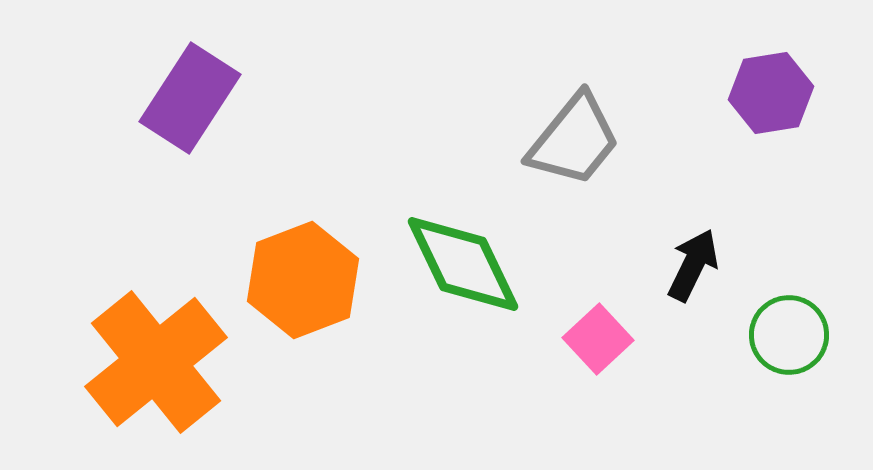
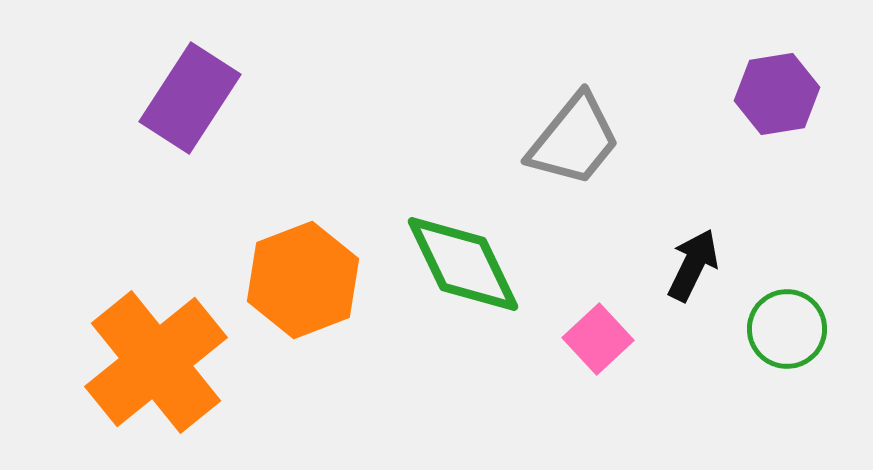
purple hexagon: moved 6 px right, 1 px down
green circle: moved 2 px left, 6 px up
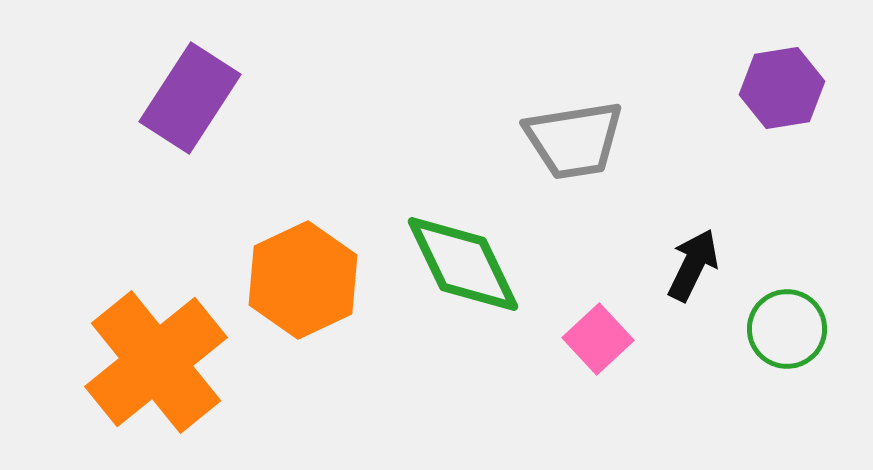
purple hexagon: moved 5 px right, 6 px up
gray trapezoid: rotated 42 degrees clockwise
orange hexagon: rotated 4 degrees counterclockwise
